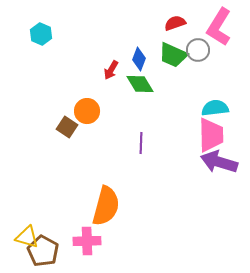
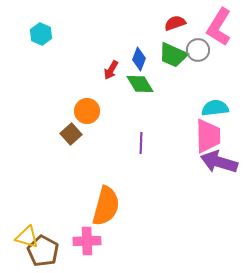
brown square: moved 4 px right, 7 px down; rotated 15 degrees clockwise
pink trapezoid: moved 3 px left, 1 px down
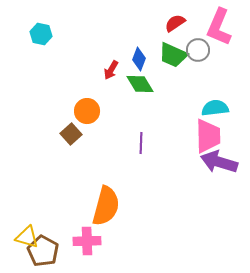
red semicircle: rotated 15 degrees counterclockwise
pink L-shape: rotated 9 degrees counterclockwise
cyan hexagon: rotated 10 degrees counterclockwise
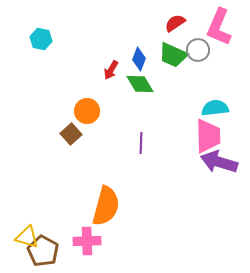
cyan hexagon: moved 5 px down
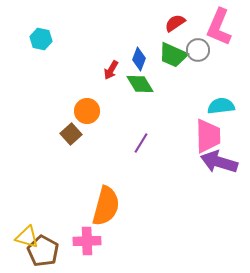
cyan semicircle: moved 6 px right, 2 px up
purple line: rotated 30 degrees clockwise
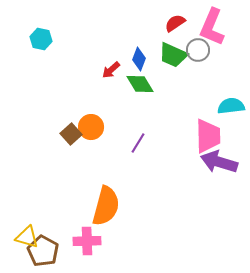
pink L-shape: moved 7 px left
red arrow: rotated 18 degrees clockwise
cyan semicircle: moved 10 px right
orange circle: moved 4 px right, 16 px down
purple line: moved 3 px left
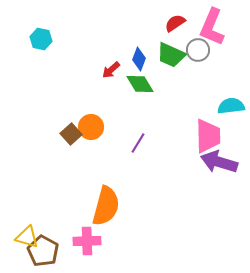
green trapezoid: moved 2 px left
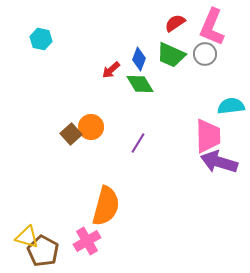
gray circle: moved 7 px right, 4 px down
pink cross: rotated 28 degrees counterclockwise
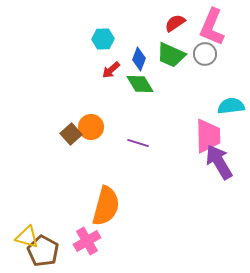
cyan hexagon: moved 62 px right; rotated 15 degrees counterclockwise
purple line: rotated 75 degrees clockwise
purple arrow: rotated 42 degrees clockwise
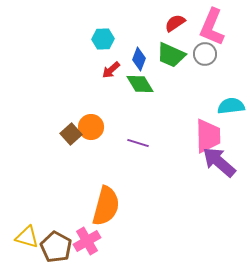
purple arrow: rotated 18 degrees counterclockwise
brown pentagon: moved 13 px right, 4 px up
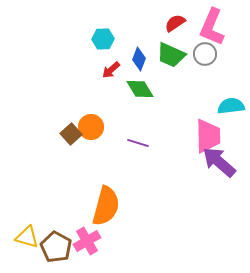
green diamond: moved 5 px down
